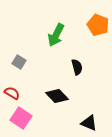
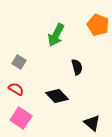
red semicircle: moved 4 px right, 4 px up
black triangle: moved 3 px right; rotated 18 degrees clockwise
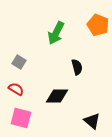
green arrow: moved 2 px up
black diamond: rotated 45 degrees counterclockwise
pink square: rotated 20 degrees counterclockwise
black triangle: moved 2 px up
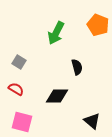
pink square: moved 1 px right, 4 px down
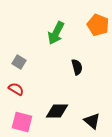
black diamond: moved 15 px down
